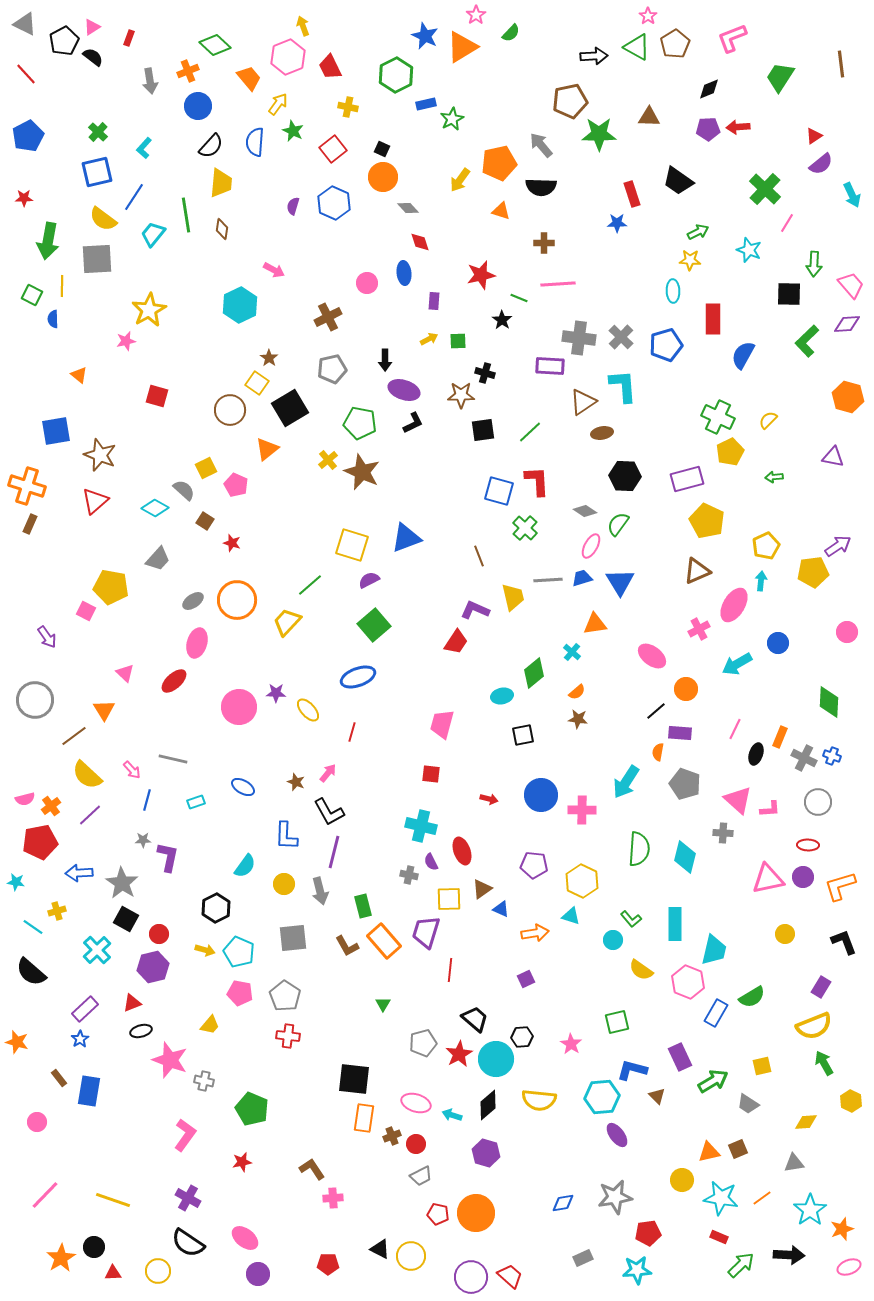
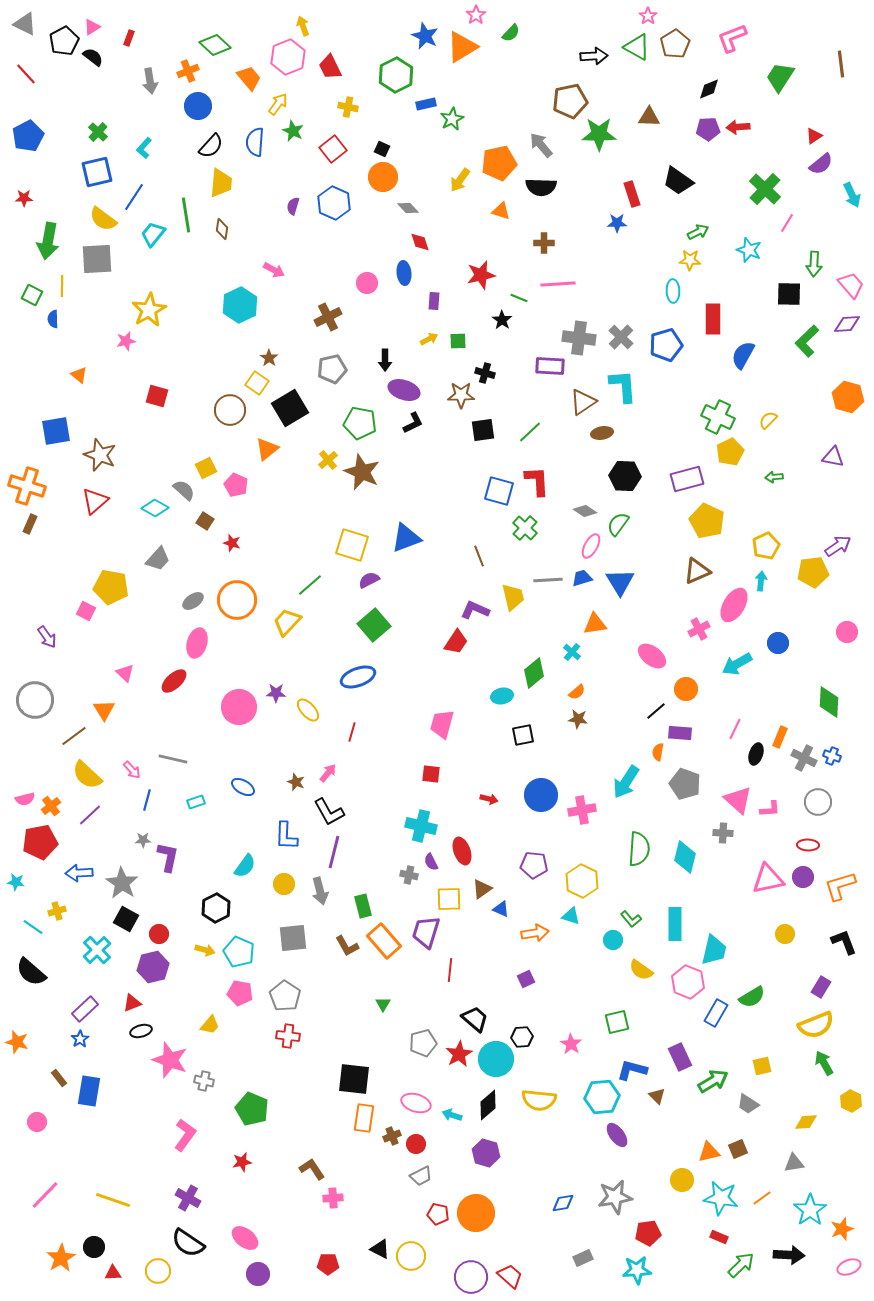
pink cross at (582, 810): rotated 12 degrees counterclockwise
yellow semicircle at (814, 1026): moved 2 px right, 1 px up
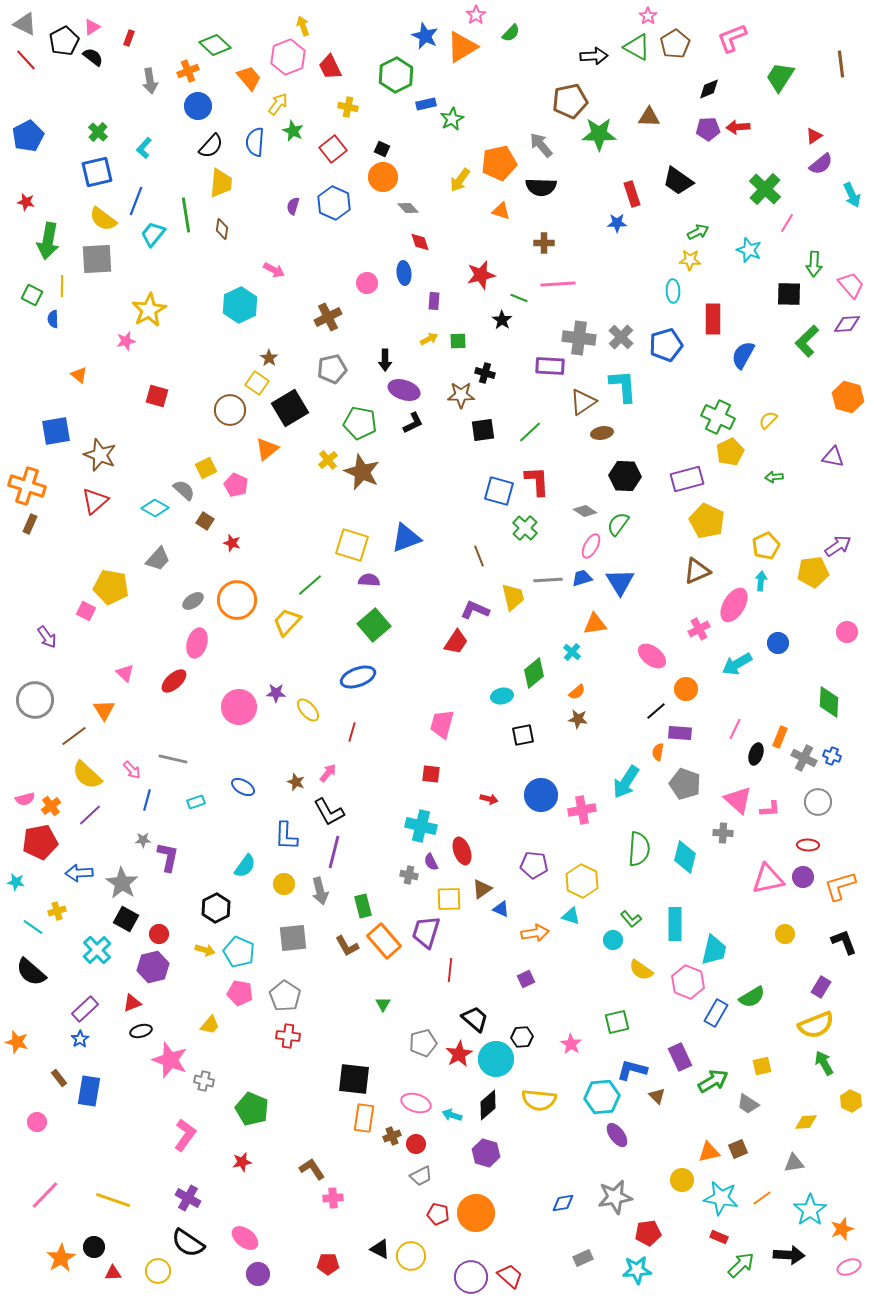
red line at (26, 74): moved 14 px up
blue line at (134, 197): moved 2 px right, 4 px down; rotated 12 degrees counterclockwise
red star at (24, 198): moved 2 px right, 4 px down; rotated 12 degrees clockwise
purple semicircle at (369, 580): rotated 30 degrees clockwise
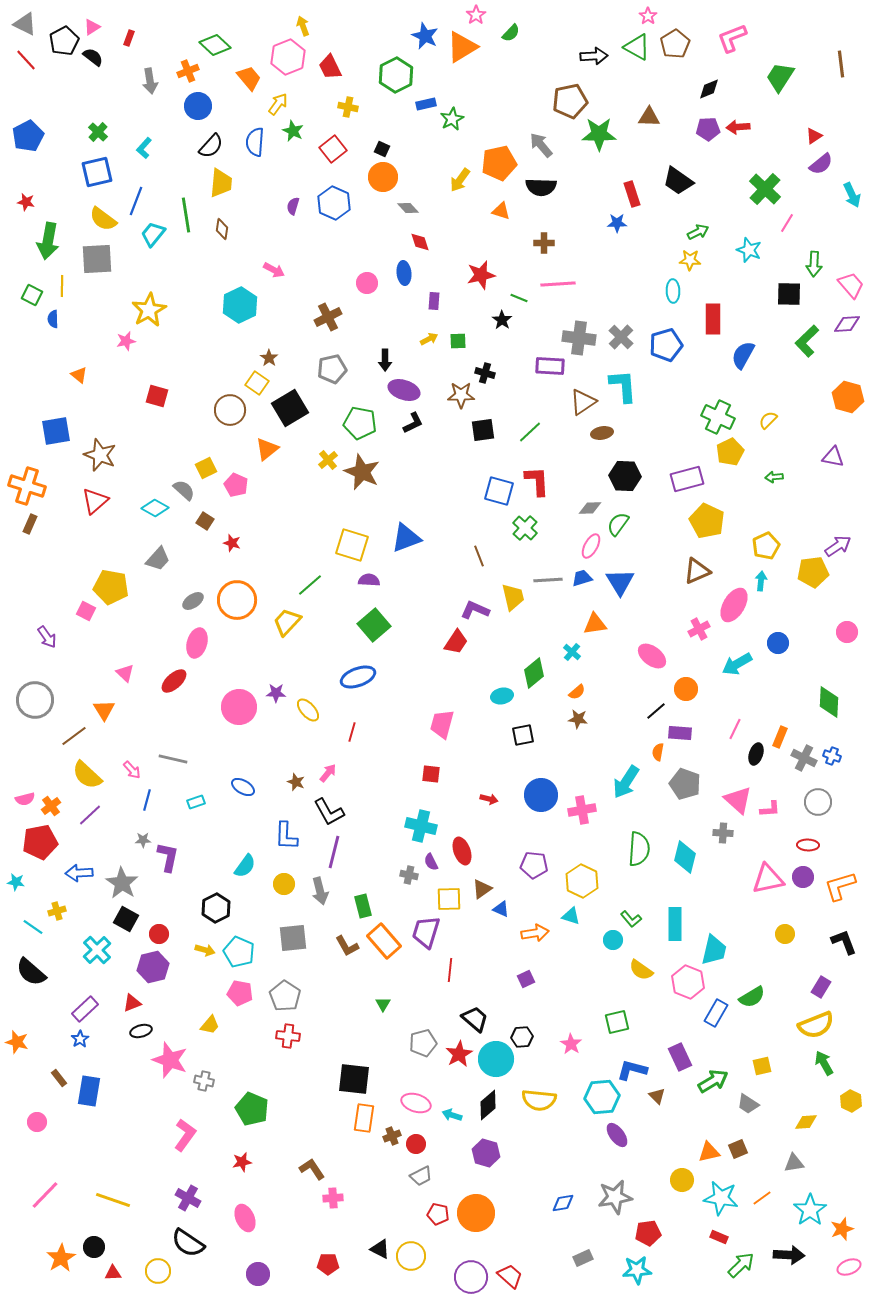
gray diamond at (585, 511): moved 5 px right, 3 px up; rotated 35 degrees counterclockwise
pink ellipse at (245, 1238): moved 20 px up; rotated 28 degrees clockwise
